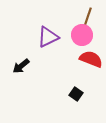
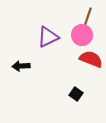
black arrow: rotated 36 degrees clockwise
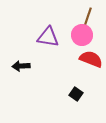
purple triangle: rotated 35 degrees clockwise
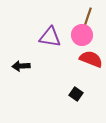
purple triangle: moved 2 px right
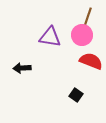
red semicircle: moved 2 px down
black arrow: moved 1 px right, 2 px down
black square: moved 1 px down
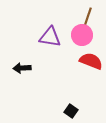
black square: moved 5 px left, 16 px down
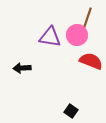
pink circle: moved 5 px left
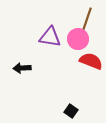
pink circle: moved 1 px right, 4 px down
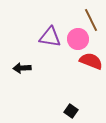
brown line: moved 4 px right, 1 px down; rotated 45 degrees counterclockwise
